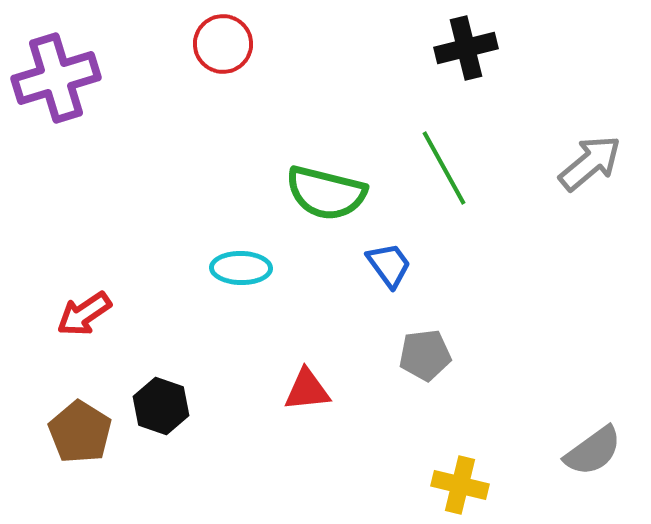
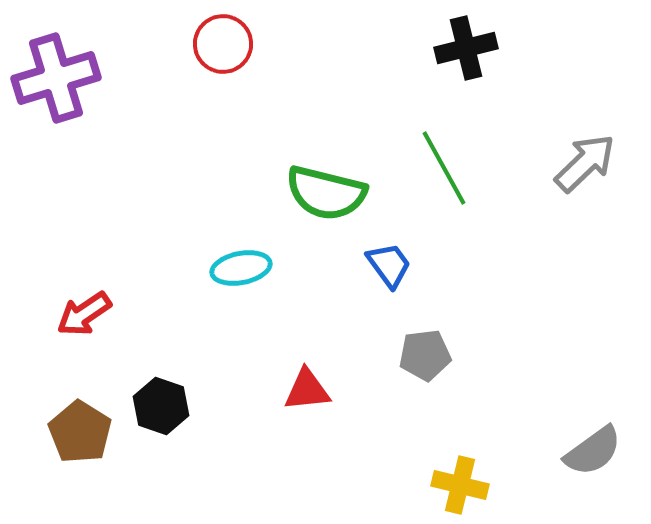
gray arrow: moved 5 px left; rotated 4 degrees counterclockwise
cyan ellipse: rotated 12 degrees counterclockwise
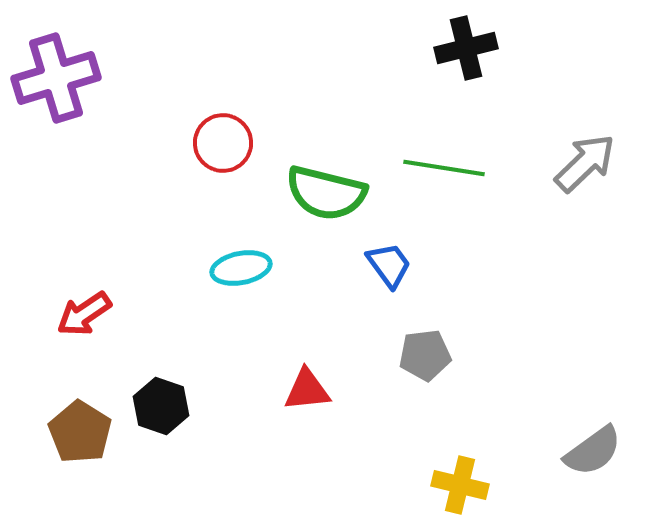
red circle: moved 99 px down
green line: rotated 52 degrees counterclockwise
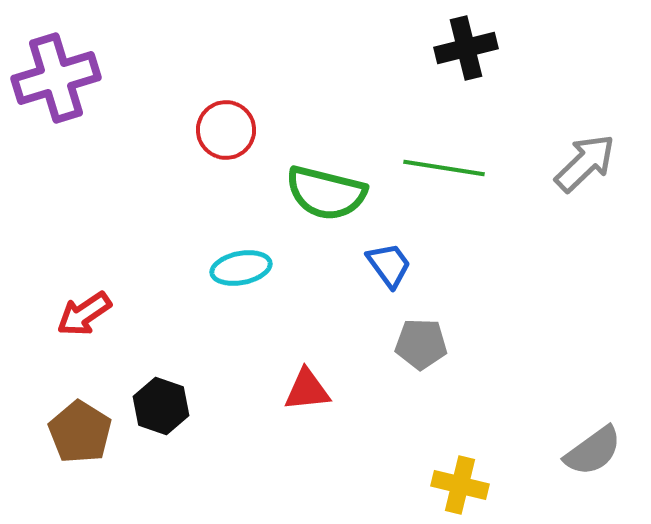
red circle: moved 3 px right, 13 px up
gray pentagon: moved 4 px left, 11 px up; rotated 9 degrees clockwise
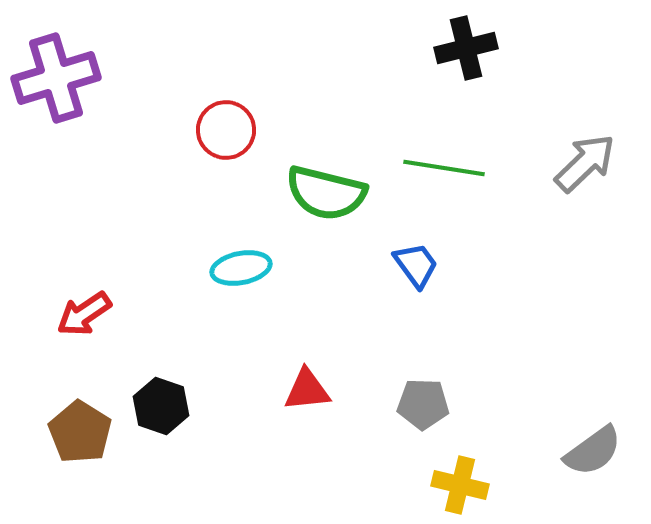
blue trapezoid: moved 27 px right
gray pentagon: moved 2 px right, 60 px down
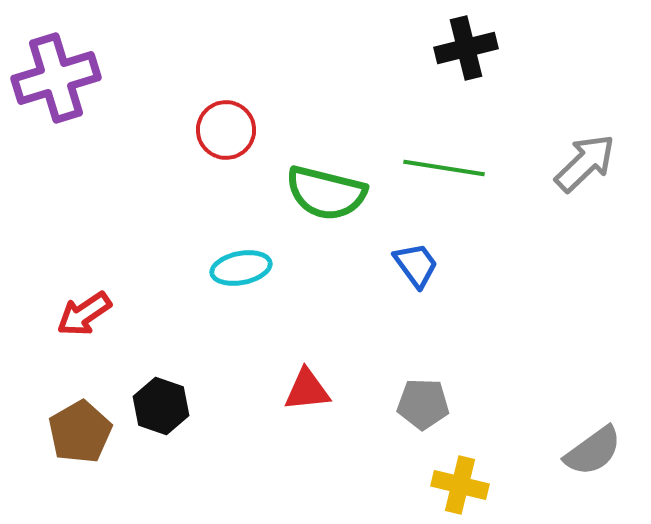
brown pentagon: rotated 10 degrees clockwise
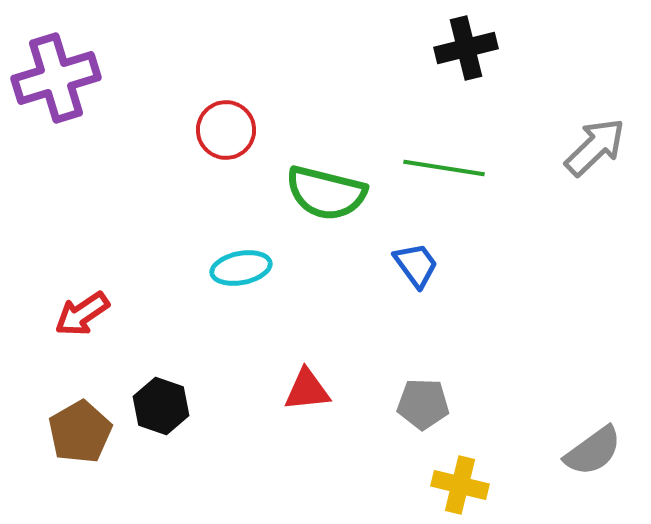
gray arrow: moved 10 px right, 16 px up
red arrow: moved 2 px left
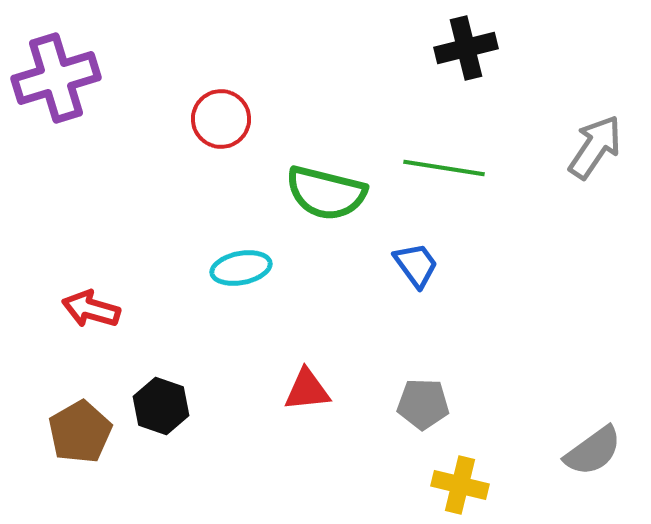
red circle: moved 5 px left, 11 px up
gray arrow: rotated 12 degrees counterclockwise
red arrow: moved 9 px right, 5 px up; rotated 50 degrees clockwise
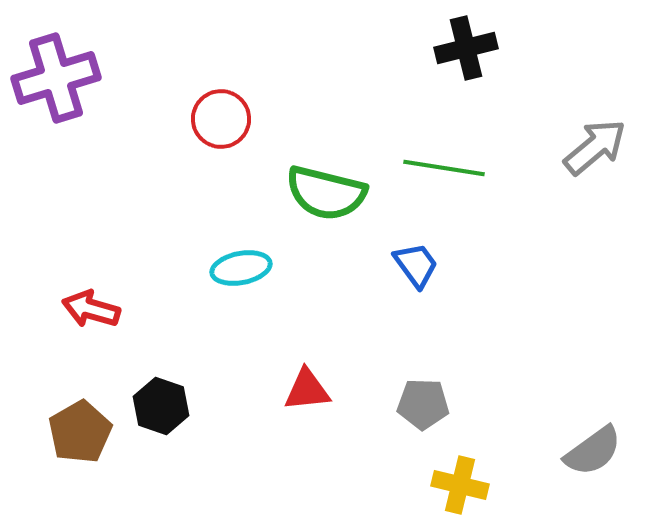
gray arrow: rotated 16 degrees clockwise
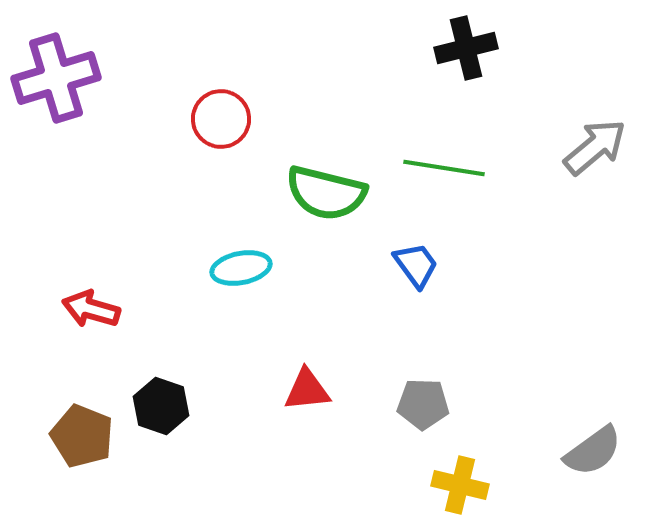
brown pentagon: moved 2 px right, 4 px down; rotated 20 degrees counterclockwise
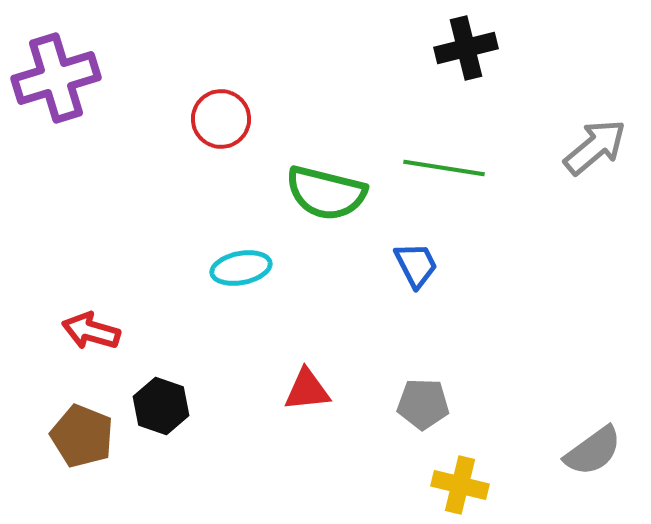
blue trapezoid: rotated 9 degrees clockwise
red arrow: moved 22 px down
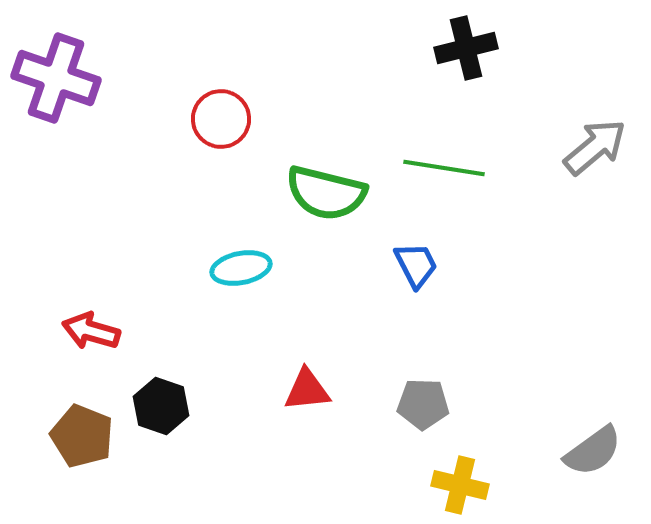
purple cross: rotated 36 degrees clockwise
